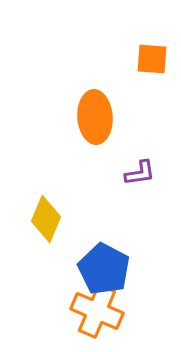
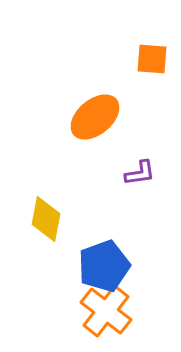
orange ellipse: rotated 54 degrees clockwise
yellow diamond: rotated 12 degrees counterclockwise
blue pentagon: moved 3 px up; rotated 24 degrees clockwise
orange cross: moved 9 px right; rotated 15 degrees clockwise
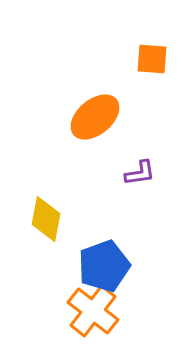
orange cross: moved 13 px left
